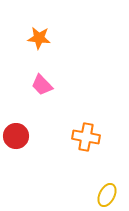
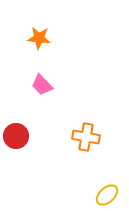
yellow ellipse: rotated 20 degrees clockwise
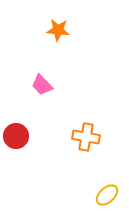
orange star: moved 19 px right, 8 px up
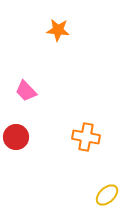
pink trapezoid: moved 16 px left, 6 px down
red circle: moved 1 px down
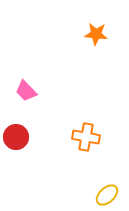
orange star: moved 38 px right, 4 px down
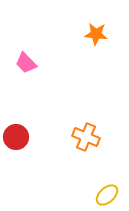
pink trapezoid: moved 28 px up
orange cross: rotated 12 degrees clockwise
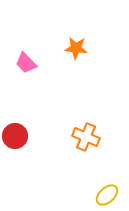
orange star: moved 20 px left, 14 px down
red circle: moved 1 px left, 1 px up
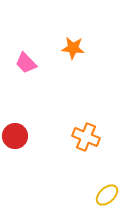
orange star: moved 3 px left
